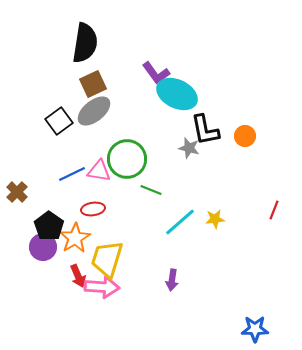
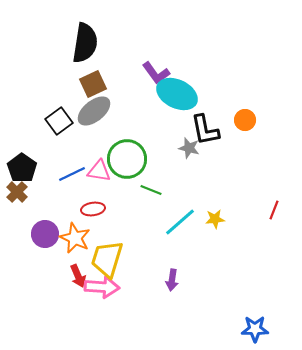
orange circle: moved 16 px up
black pentagon: moved 27 px left, 58 px up
orange star: rotated 16 degrees counterclockwise
purple circle: moved 2 px right, 13 px up
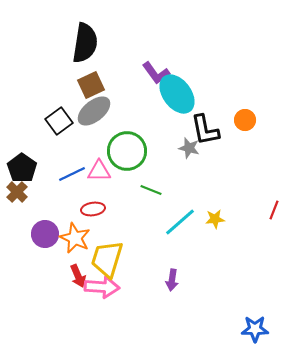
brown square: moved 2 px left, 1 px down
cyan ellipse: rotated 27 degrees clockwise
green circle: moved 8 px up
pink triangle: rotated 10 degrees counterclockwise
